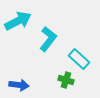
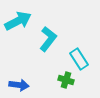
cyan rectangle: rotated 15 degrees clockwise
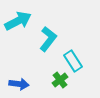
cyan rectangle: moved 6 px left, 2 px down
green cross: moved 6 px left; rotated 35 degrees clockwise
blue arrow: moved 1 px up
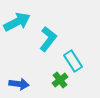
cyan arrow: moved 1 px left, 1 px down
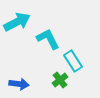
cyan L-shape: rotated 65 degrees counterclockwise
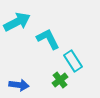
blue arrow: moved 1 px down
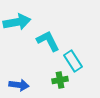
cyan arrow: rotated 16 degrees clockwise
cyan L-shape: moved 2 px down
green cross: rotated 28 degrees clockwise
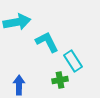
cyan L-shape: moved 1 px left, 1 px down
blue arrow: rotated 96 degrees counterclockwise
